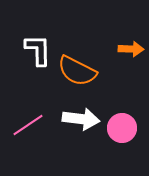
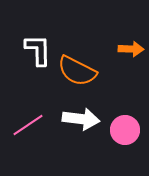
pink circle: moved 3 px right, 2 px down
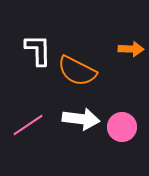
pink circle: moved 3 px left, 3 px up
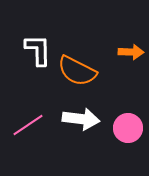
orange arrow: moved 3 px down
pink circle: moved 6 px right, 1 px down
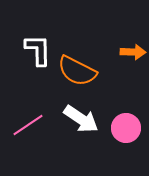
orange arrow: moved 2 px right
white arrow: rotated 27 degrees clockwise
pink circle: moved 2 px left
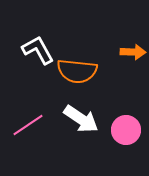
white L-shape: rotated 28 degrees counterclockwise
orange semicircle: rotated 21 degrees counterclockwise
pink circle: moved 2 px down
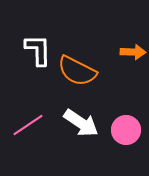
white L-shape: rotated 28 degrees clockwise
orange semicircle: rotated 21 degrees clockwise
white arrow: moved 4 px down
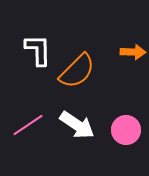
orange semicircle: rotated 72 degrees counterclockwise
white arrow: moved 4 px left, 2 px down
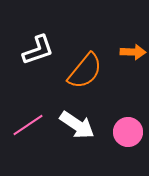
white L-shape: rotated 72 degrees clockwise
orange semicircle: moved 8 px right; rotated 6 degrees counterclockwise
pink circle: moved 2 px right, 2 px down
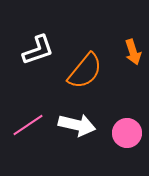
orange arrow: rotated 70 degrees clockwise
white arrow: rotated 21 degrees counterclockwise
pink circle: moved 1 px left, 1 px down
